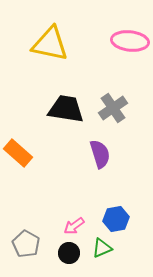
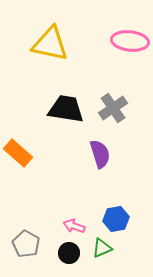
pink arrow: rotated 55 degrees clockwise
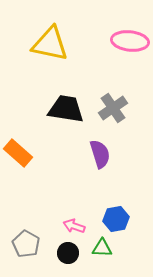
green triangle: rotated 25 degrees clockwise
black circle: moved 1 px left
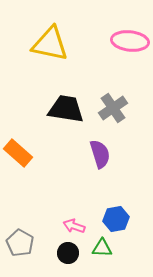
gray pentagon: moved 6 px left, 1 px up
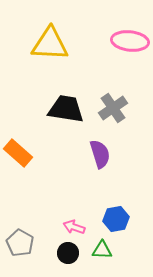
yellow triangle: rotated 9 degrees counterclockwise
pink arrow: moved 1 px down
green triangle: moved 2 px down
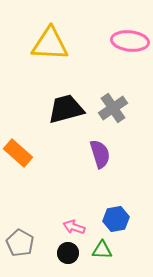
black trapezoid: rotated 24 degrees counterclockwise
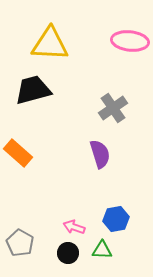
black trapezoid: moved 33 px left, 19 px up
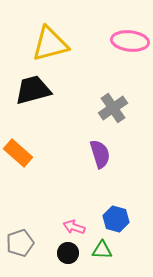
yellow triangle: rotated 18 degrees counterclockwise
blue hexagon: rotated 25 degrees clockwise
gray pentagon: rotated 24 degrees clockwise
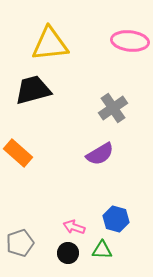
yellow triangle: rotated 9 degrees clockwise
purple semicircle: rotated 76 degrees clockwise
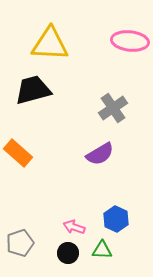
yellow triangle: rotated 9 degrees clockwise
blue hexagon: rotated 10 degrees clockwise
